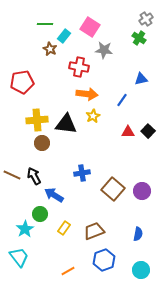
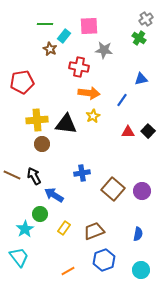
pink square: moved 1 px left, 1 px up; rotated 36 degrees counterclockwise
orange arrow: moved 2 px right, 1 px up
brown circle: moved 1 px down
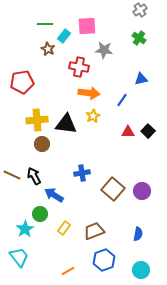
gray cross: moved 6 px left, 9 px up
pink square: moved 2 px left
brown star: moved 2 px left
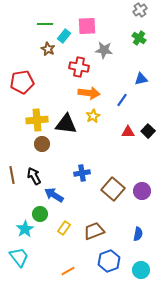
brown line: rotated 54 degrees clockwise
blue hexagon: moved 5 px right, 1 px down
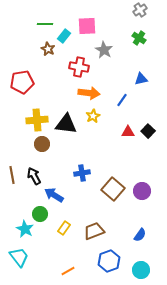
gray star: rotated 24 degrees clockwise
cyan star: rotated 12 degrees counterclockwise
blue semicircle: moved 2 px right, 1 px down; rotated 24 degrees clockwise
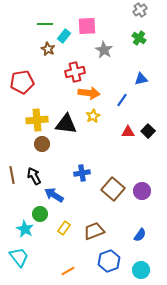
red cross: moved 4 px left, 5 px down; rotated 24 degrees counterclockwise
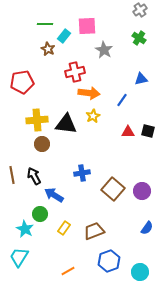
black square: rotated 32 degrees counterclockwise
blue semicircle: moved 7 px right, 7 px up
cyan trapezoid: rotated 110 degrees counterclockwise
cyan circle: moved 1 px left, 2 px down
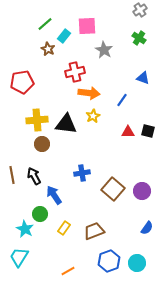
green line: rotated 42 degrees counterclockwise
blue triangle: moved 2 px right, 1 px up; rotated 32 degrees clockwise
blue arrow: rotated 24 degrees clockwise
cyan circle: moved 3 px left, 9 px up
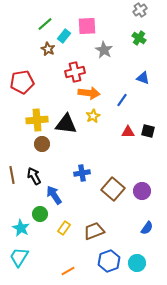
cyan star: moved 4 px left, 1 px up
